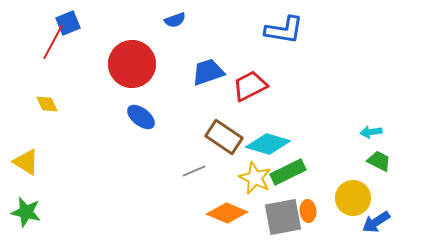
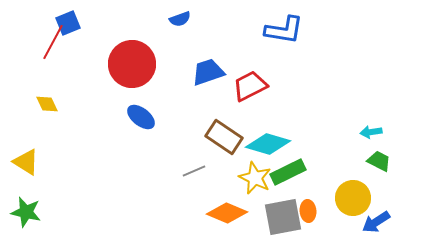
blue semicircle: moved 5 px right, 1 px up
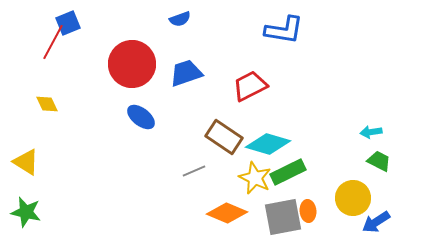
blue trapezoid: moved 22 px left, 1 px down
